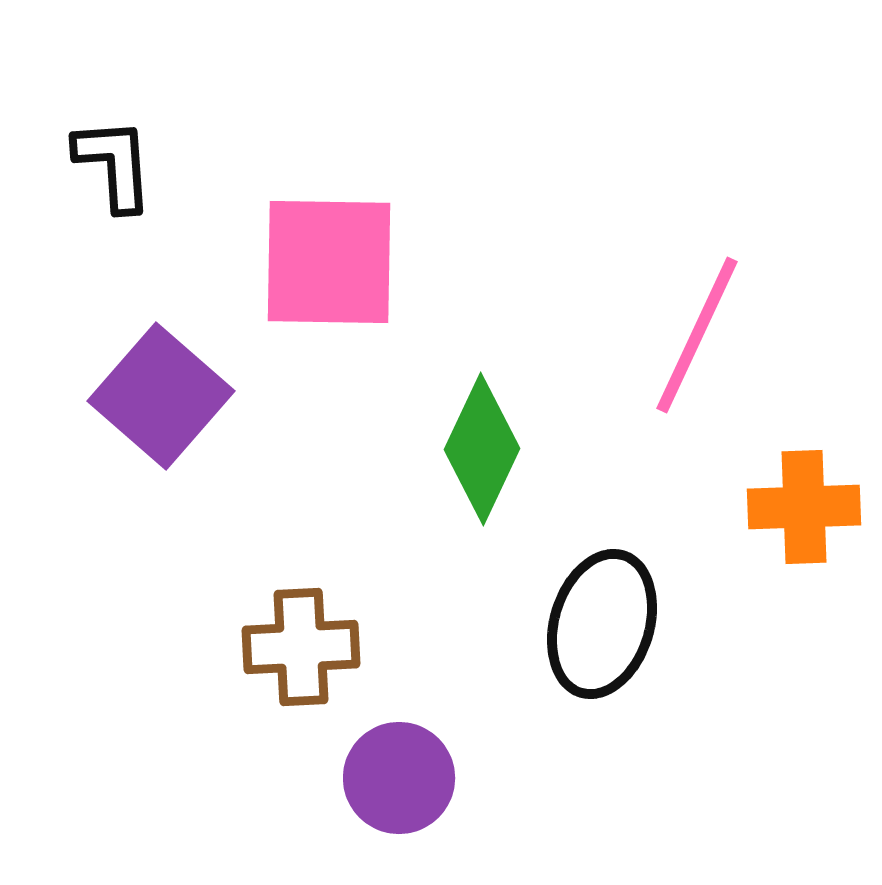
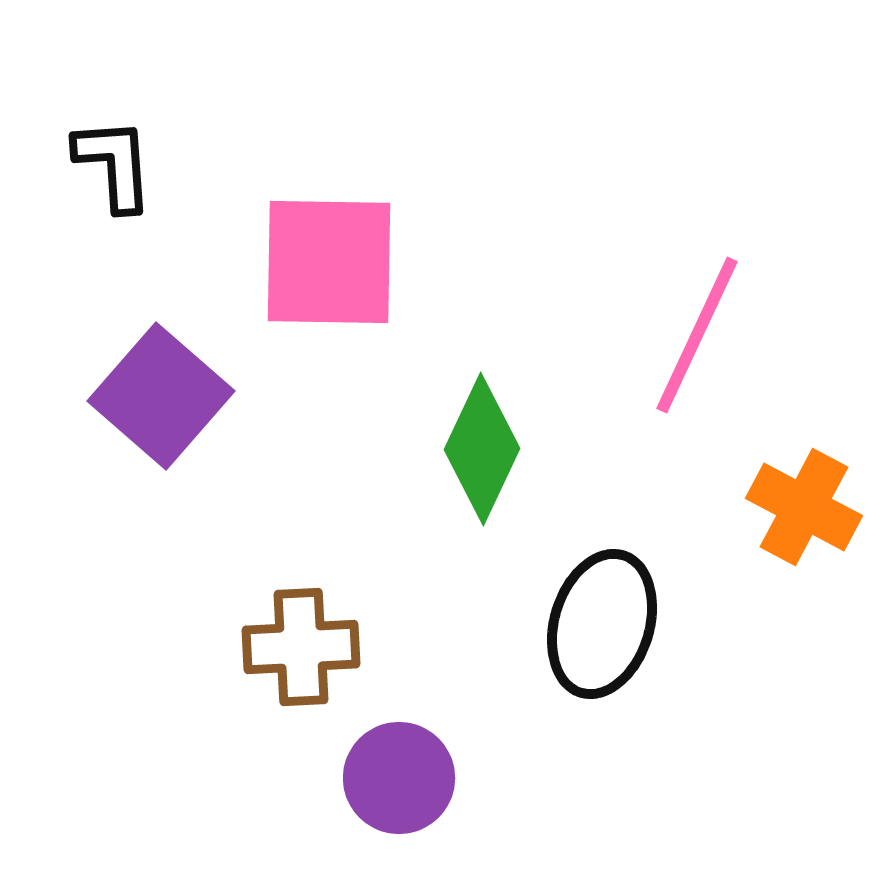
orange cross: rotated 30 degrees clockwise
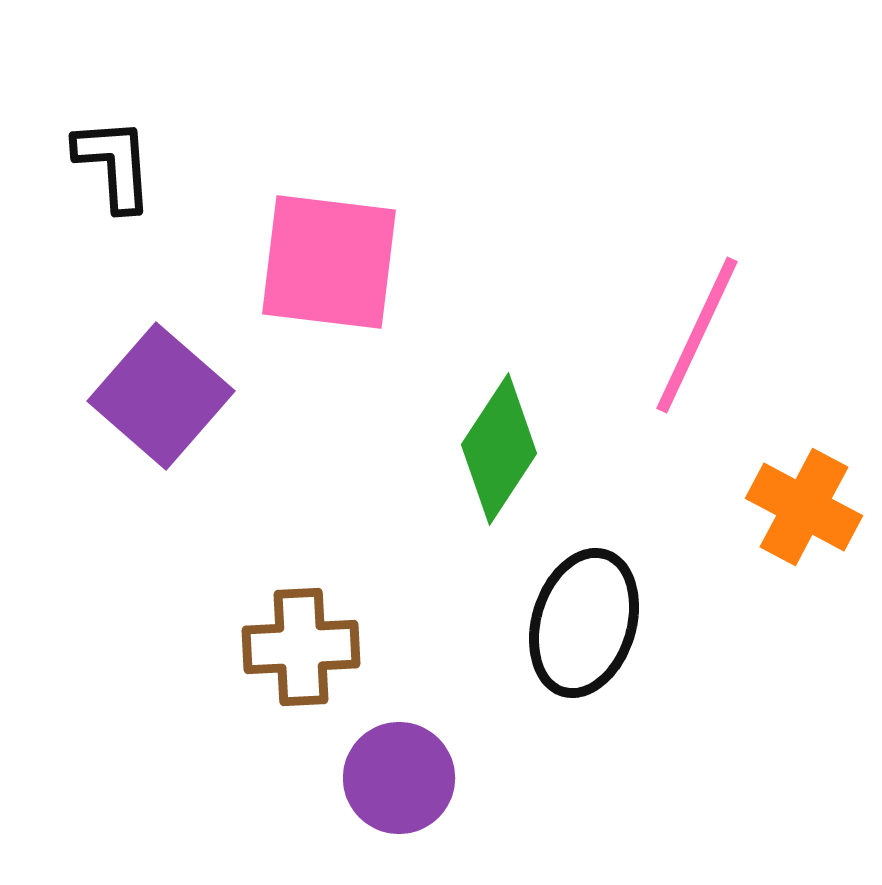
pink square: rotated 6 degrees clockwise
green diamond: moved 17 px right; rotated 8 degrees clockwise
black ellipse: moved 18 px left, 1 px up
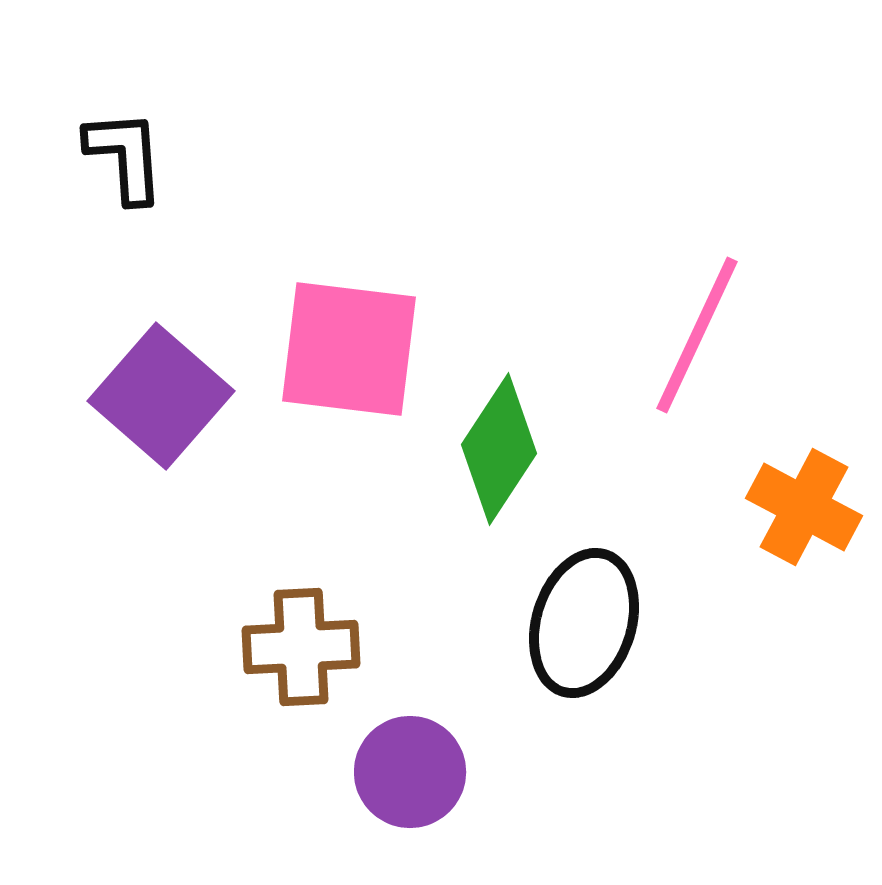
black L-shape: moved 11 px right, 8 px up
pink square: moved 20 px right, 87 px down
purple circle: moved 11 px right, 6 px up
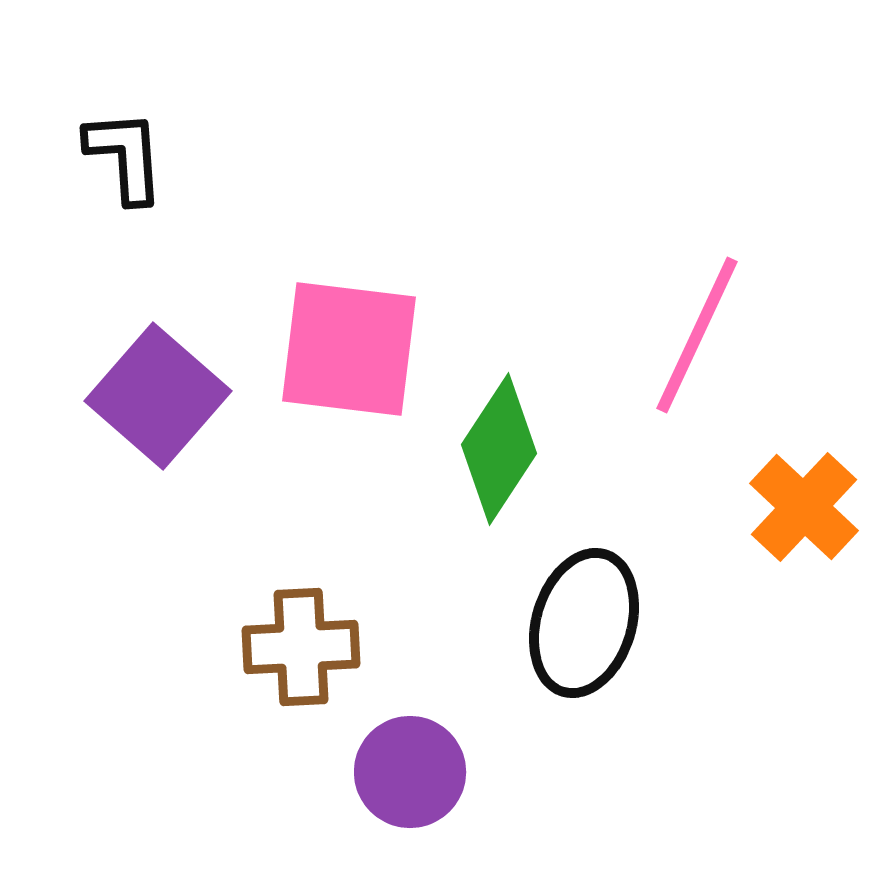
purple square: moved 3 px left
orange cross: rotated 15 degrees clockwise
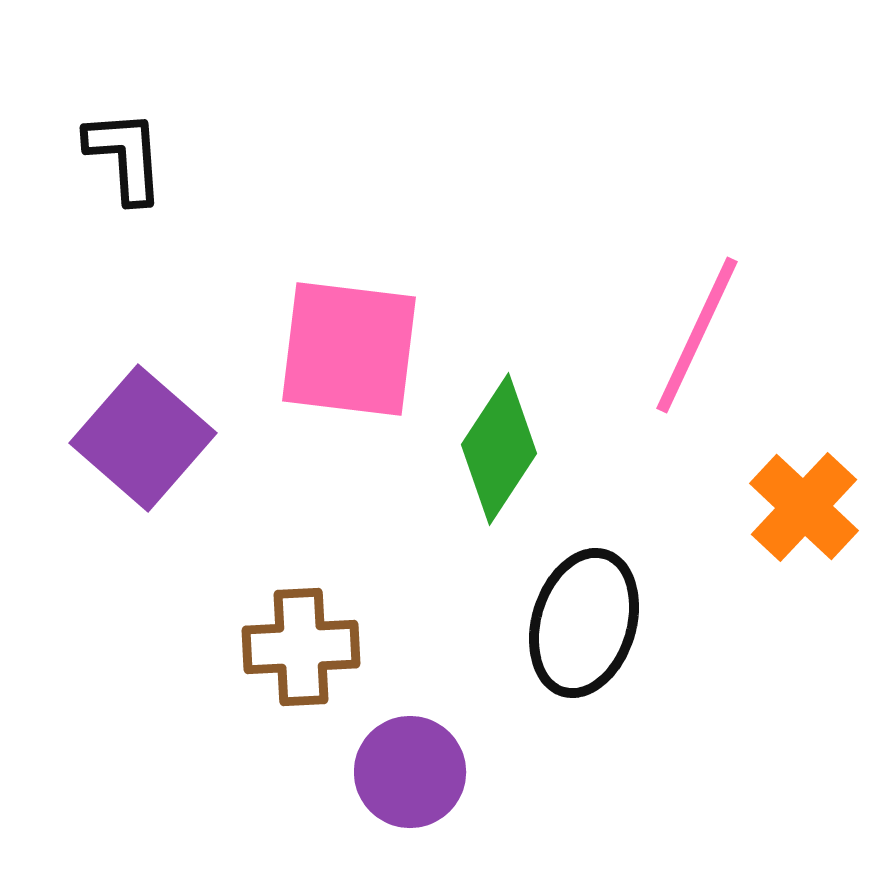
purple square: moved 15 px left, 42 px down
